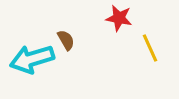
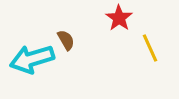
red star: rotated 24 degrees clockwise
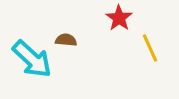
brown semicircle: rotated 55 degrees counterclockwise
cyan arrow: rotated 120 degrees counterclockwise
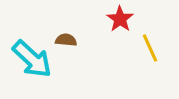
red star: moved 1 px right, 1 px down
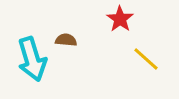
yellow line: moved 4 px left, 11 px down; rotated 24 degrees counterclockwise
cyan arrow: rotated 30 degrees clockwise
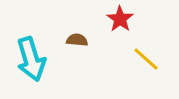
brown semicircle: moved 11 px right
cyan arrow: moved 1 px left
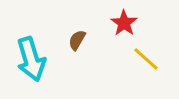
red star: moved 4 px right, 4 px down
brown semicircle: rotated 65 degrees counterclockwise
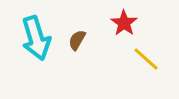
cyan arrow: moved 5 px right, 21 px up
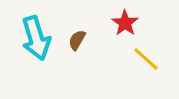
red star: moved 1 px right
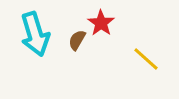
red star: moved 24 px left
cyan arrow: moved 1 px left, 4 px up
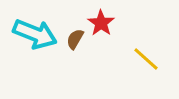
cyan arrow: rotated 51 degrees counterclockwise
brown semicircle: moved 2 px left, 1 px up
